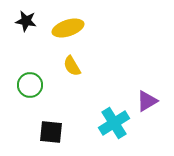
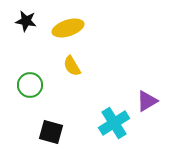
black square: rotated 10 degrees clockwise
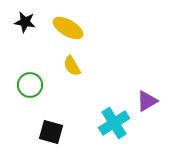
black star: moved 1 px left, 1 px down
yellow ellipse: rotated 48 degrees clockwise
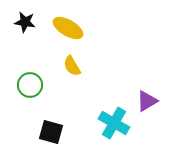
cyan cross: rotated 28 degrees counterclockwise
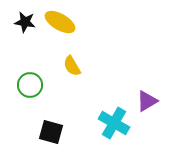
yellow ellipse: moved 8 px left, 6 px up
